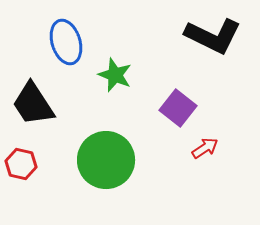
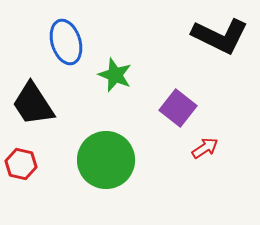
black L-shape: moved 7 px right
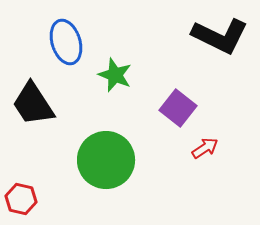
red hexagon: moved 35 px down
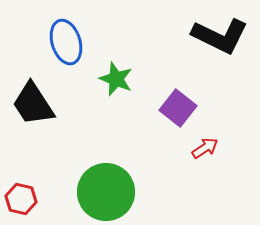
green star: moved 1 px right, 4 px down
green circle: moved 32 px down
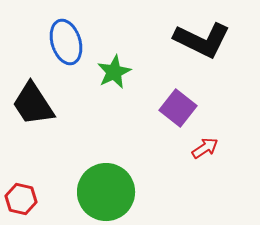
black L-shape: moved 18 px left, 4 px down
green star: moved 2 px left, 7 px up; rotated 24 degrees clockwise
